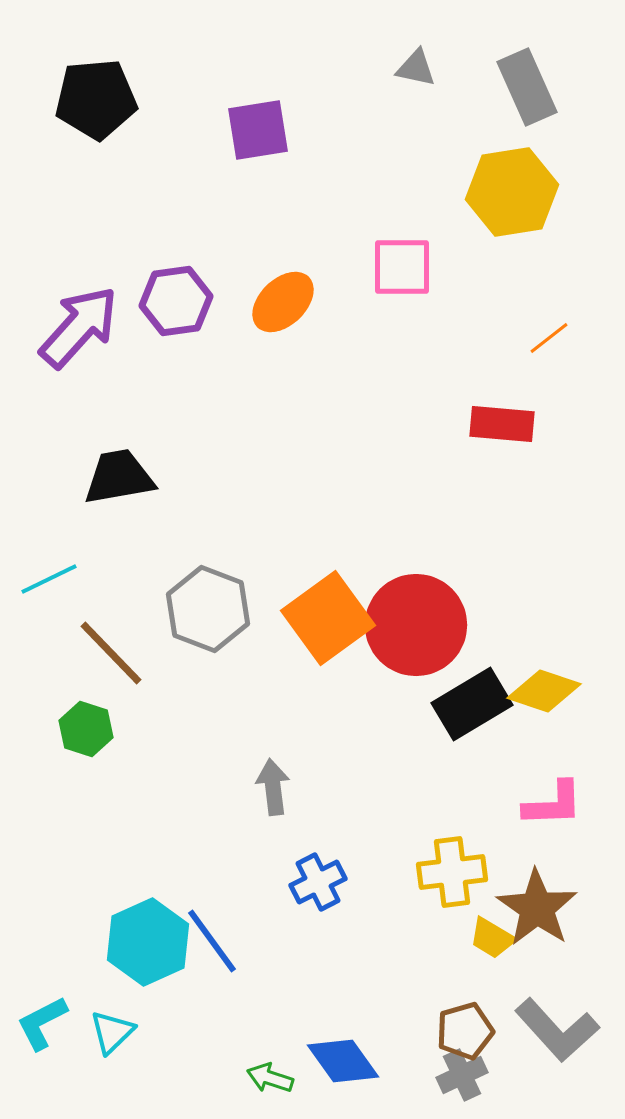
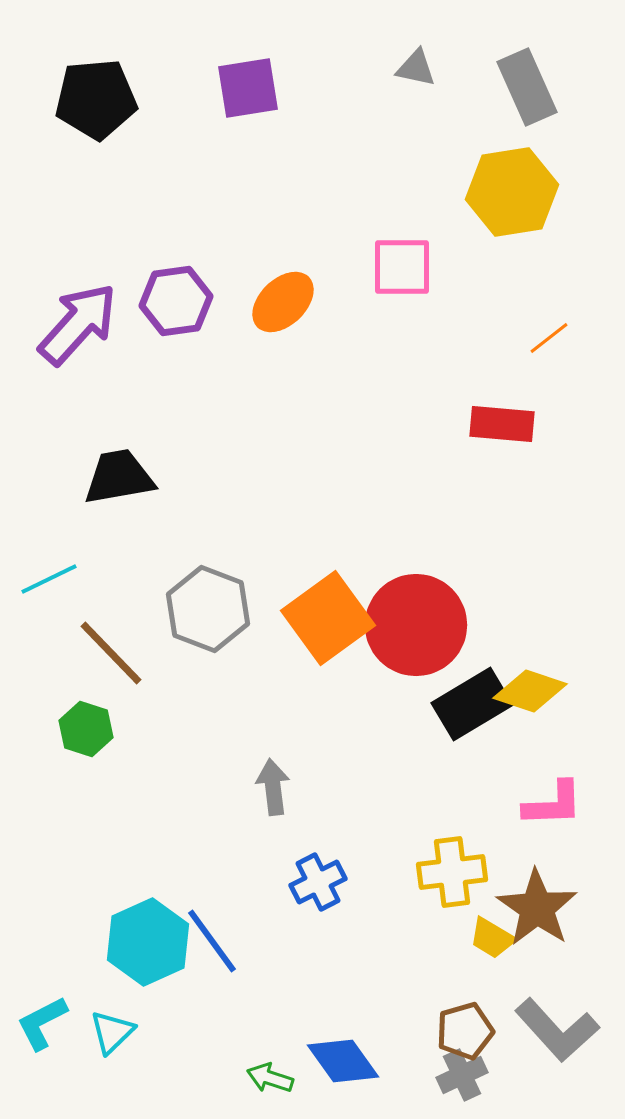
purple square: moved 10 px left, 42 px up
purple arrow: moved 1 px left, 3 px up
yellow diamond: moved 14 px left
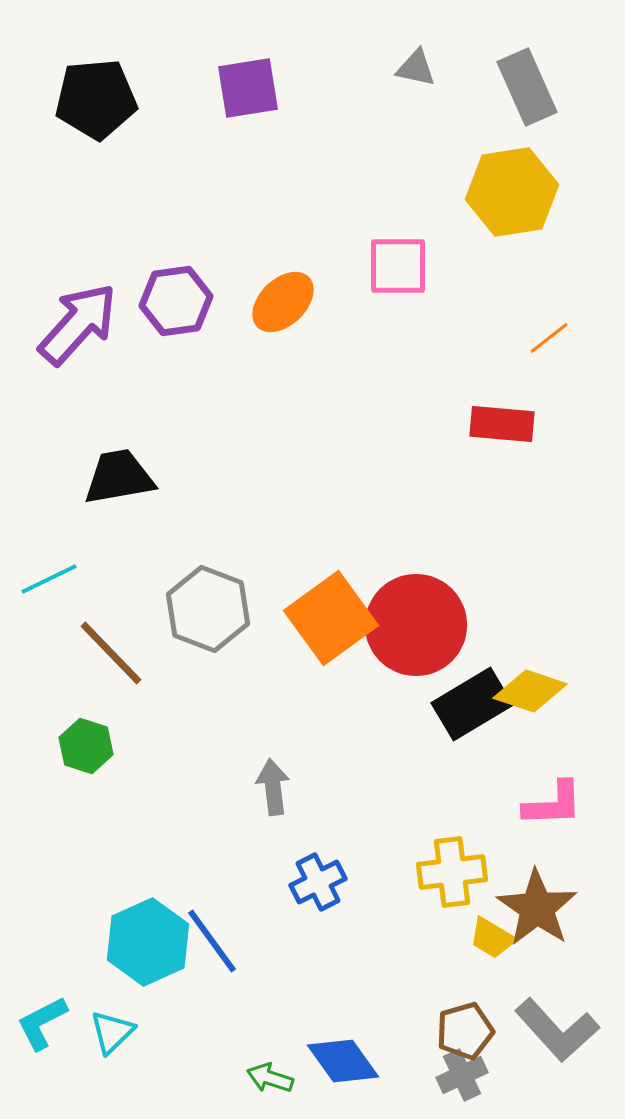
pink square: moved 4 px left, 1 px up
orange square: moved 3 px right
green hexagon: moved 17 px down
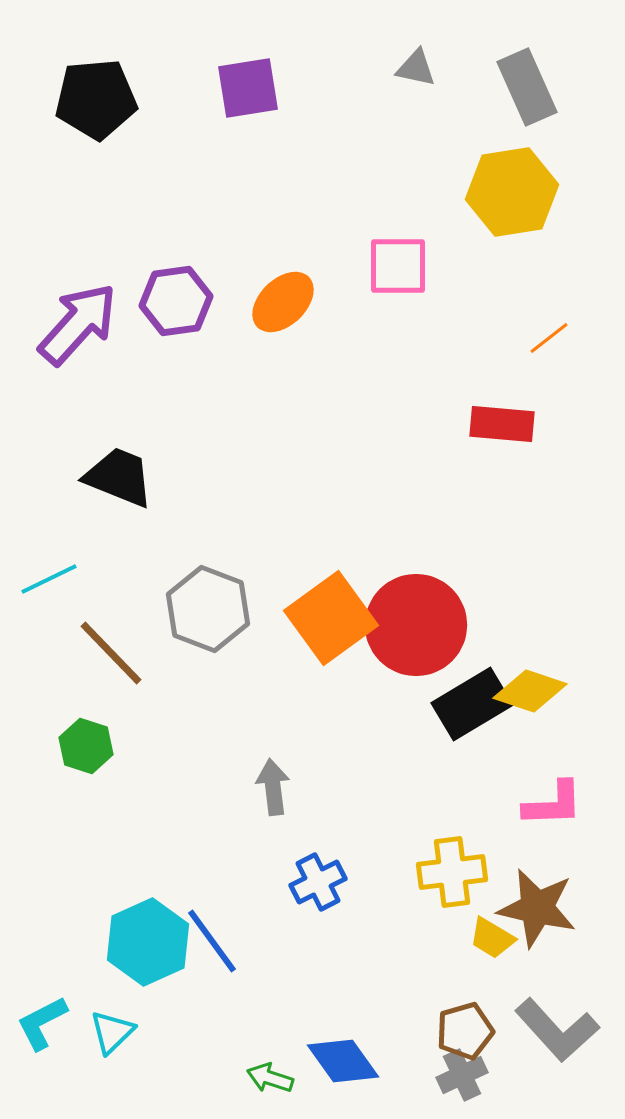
black trapezoid: rotated 32 degrees clockwise
brown star: rotated 22 degrees counterclockwise
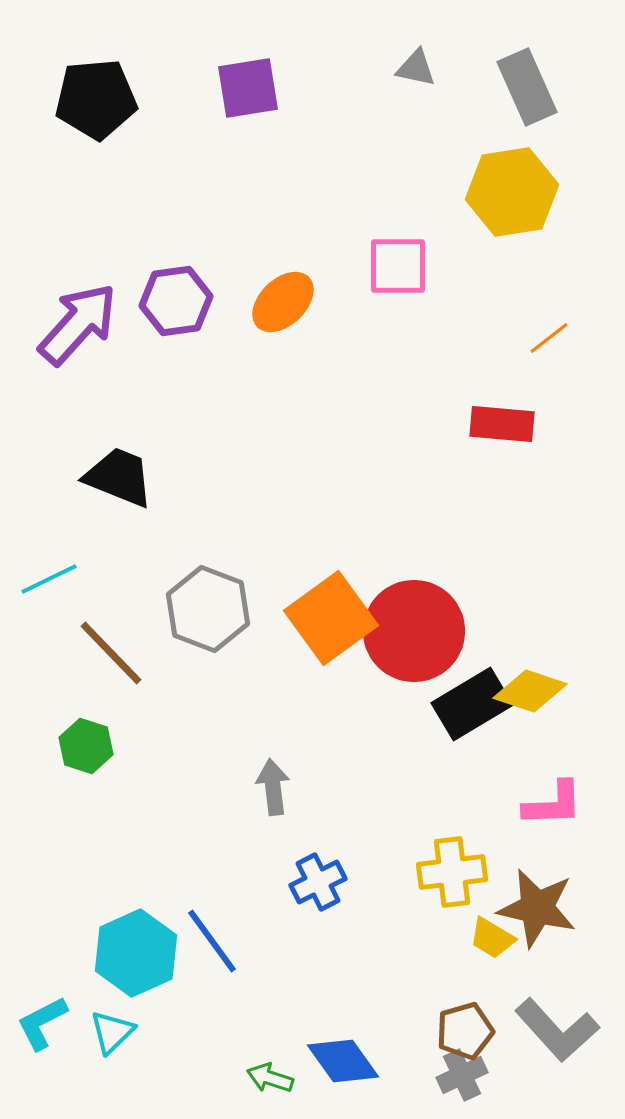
red circle: moved 2 px left, 6 px down
cyan hexagon: moved 12 px left, 11 px down
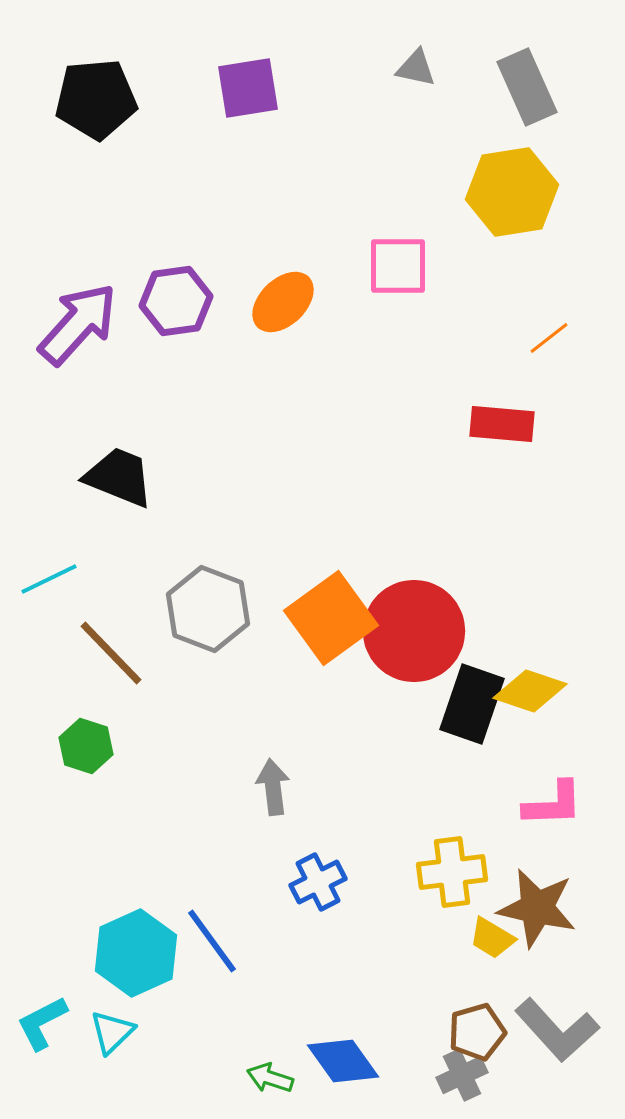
black rectangle: rotated 40 degrees counterclockwise
brown pentagon: moved 12 px right, 1 px down
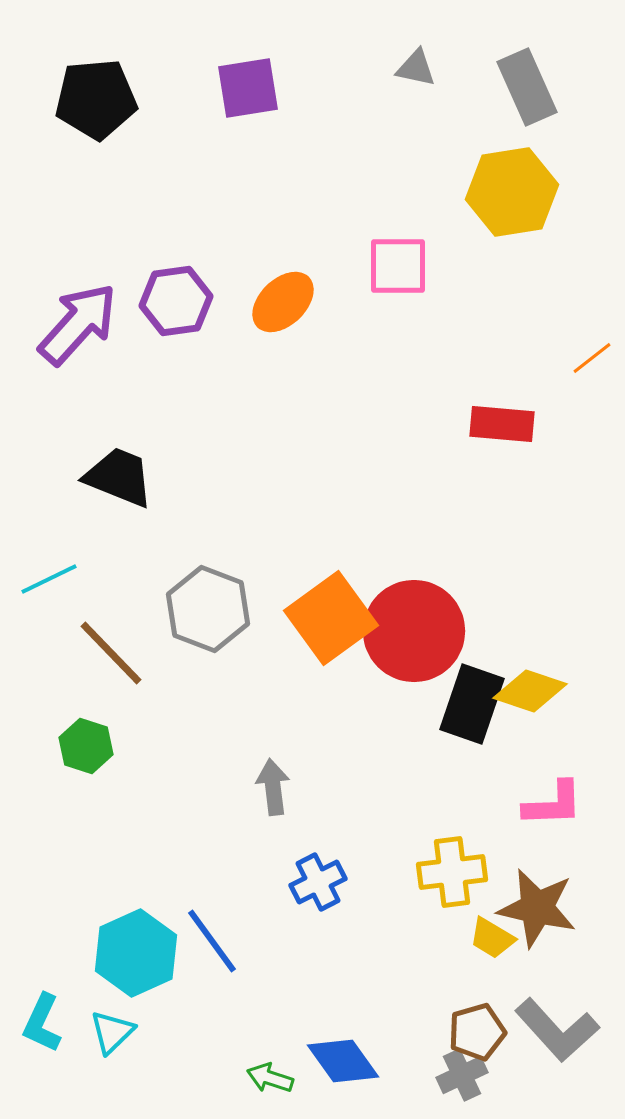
orange line: moved 43 px right, 20 px down
cyan L-shape: rotated 38 degrees counterclockwise
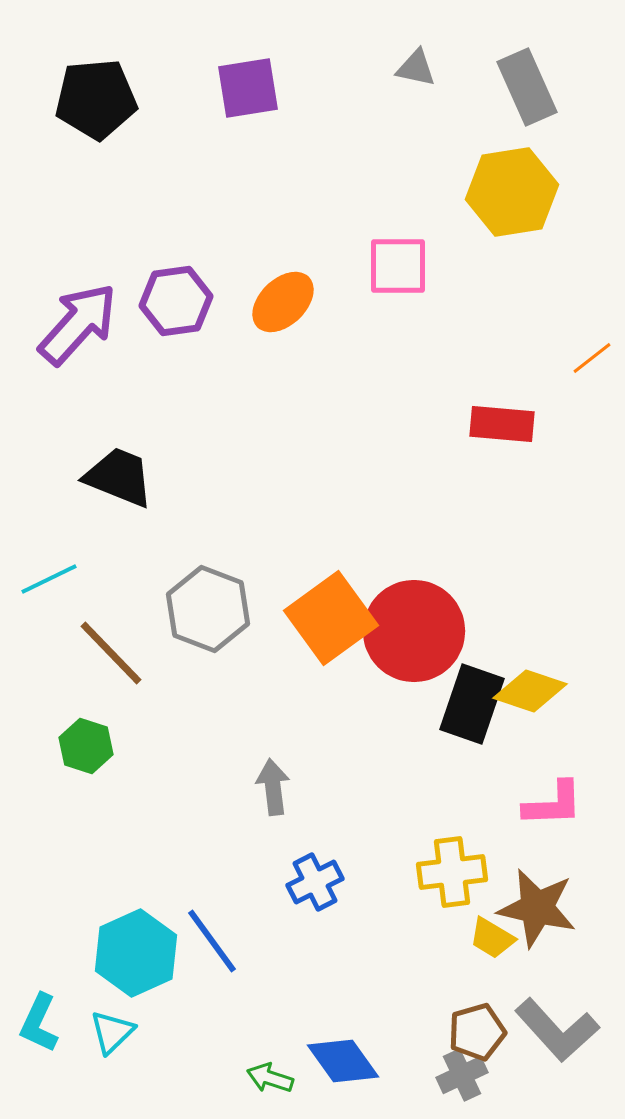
blue cross: moved 3 px left
cyan L-shape: moved 3 px left
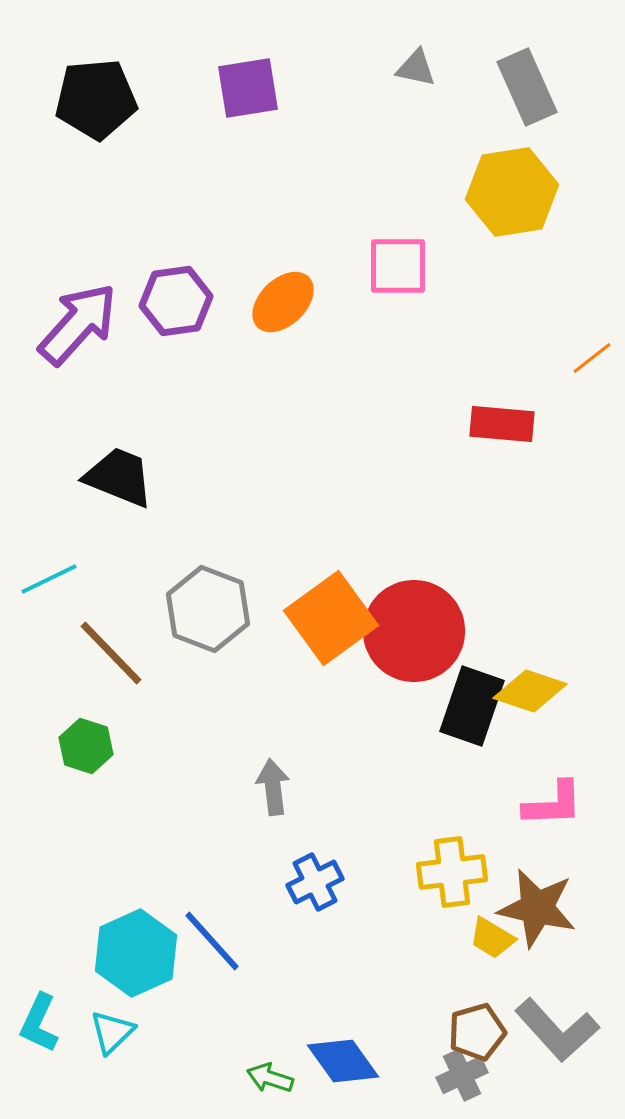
black rectangle: moved 2 px down
blue line: rotated 6 degrees counterclockwise
